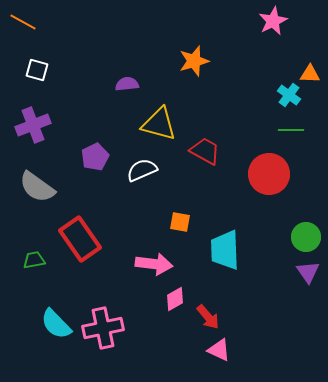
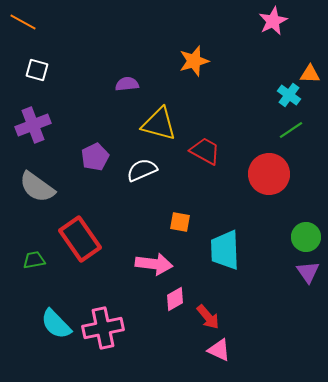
green line: rotated 35 degrees counterclockwise
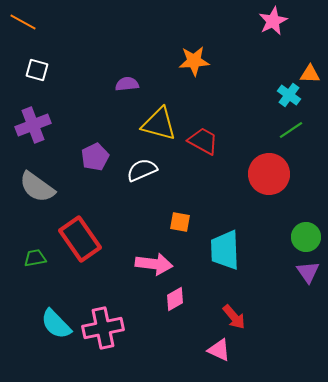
orange star: rotated 12 degrees clockwise
red trapezoid: moved 2 px left, 10 px up
green trapezoid: moved 1 px right, 2 px up
red arrow: moved 26 px right
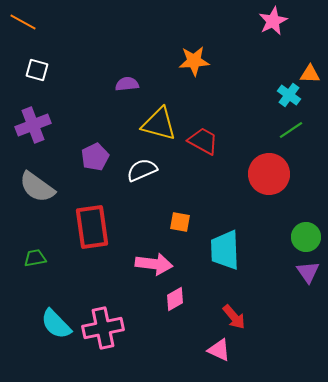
red rectangle: moved 12 px right, 12 px up; rotated 27 degrees clockwise
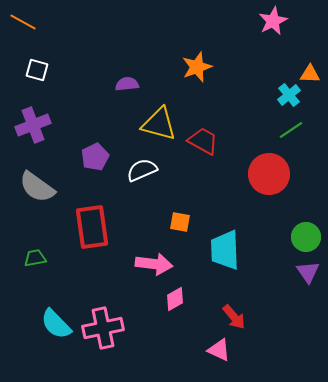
orange star: moved 3 px right, 6 px down; rotated 16 degrees counterclockwise
cyan cross: rotated 15 degrees clockwise
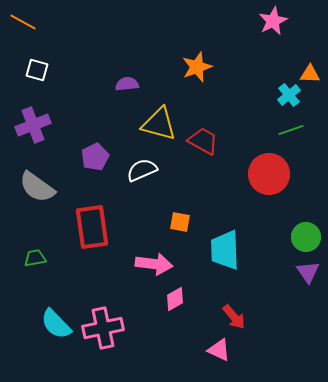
green line: rotated 15 degrees clockwise
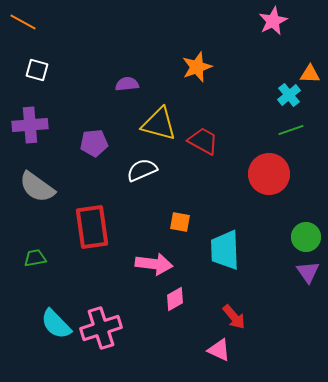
purple cross: moved 3 px left; rotated 16 degrees clockwise
purple pentagon: moved 1 px left, 14 px up; rotated 20 degrees clockwise
pink cross: moved 2 px left; rotated 6 degrees counterclockwise
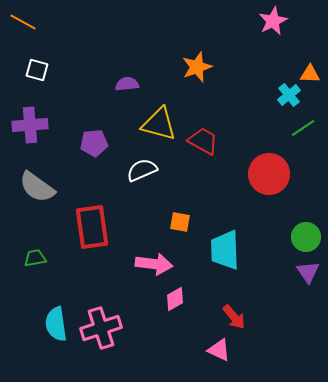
green line: moved 12 px right, 2 px up; rotated 15 degrees counterclockwise
cyan semicircle: rotated 36 degrees clockwise
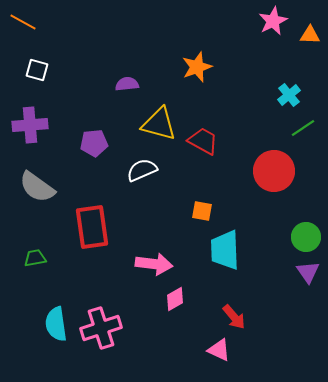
orange triangle: moved 39 px up
red circle: moved 5 px right, 3 px up
orange square: moved 22 px right, 11 px up
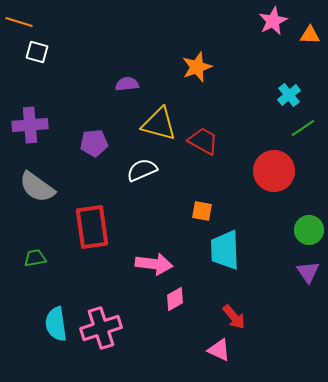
orange line: moved 4 px left; rotated 12 degrees counterclockwise
white square: moved 18 px up
green circle: moved 3 px right, 7 px up
